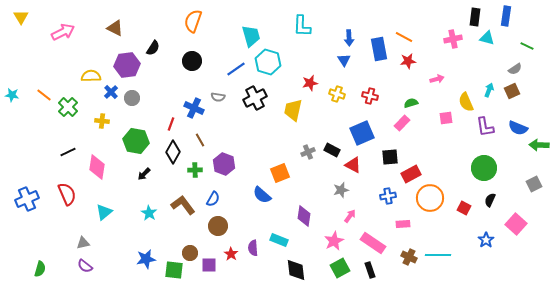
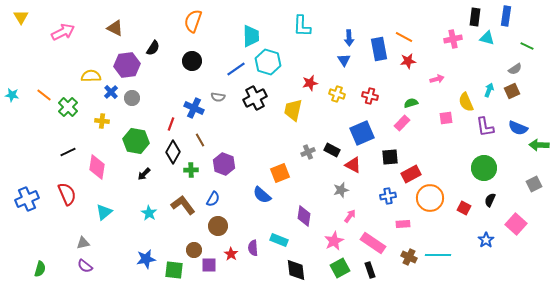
cyan trapezoid at (251, 36): rotated 15 degrees clockwise
green cross at (195, 170): moved 4 px left
brown circle at (190, 253): moved 4 px right, 3 px up
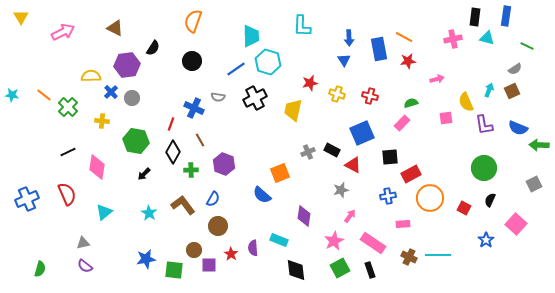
purple L-shape at (485, 127): moved 1 px left, 2 px up
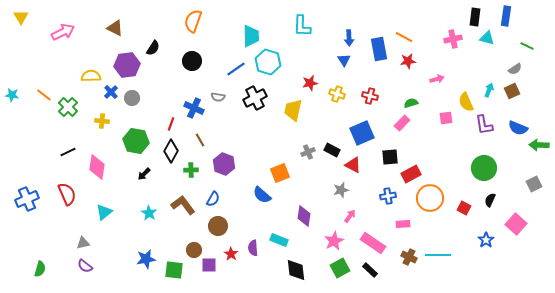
black diamond at (173, 152): moved 2 px left, 1 px up
black rectangle at (370, 270): rotated 28 degrees counterclockwise
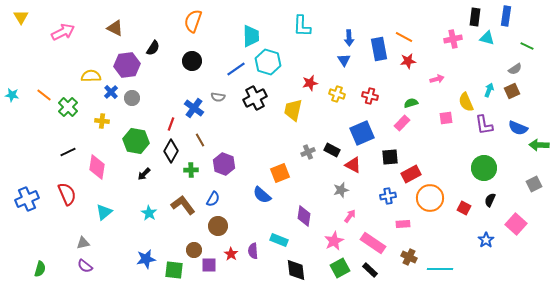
blue cross at (194, 108): rotated 12 degrees clockwise
purple semicircle at (253, 248): moved 3 px down
cyan line at (438, 255): moved 2 px right, 14 px down
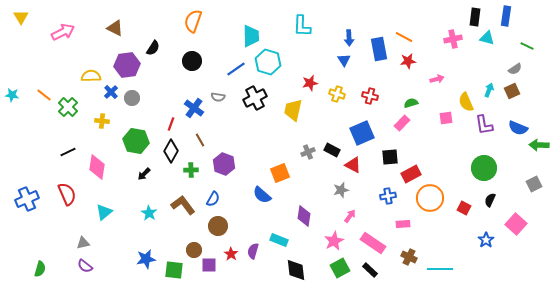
purple semicircle at (253, 251): rotated 21 degrees clockwise
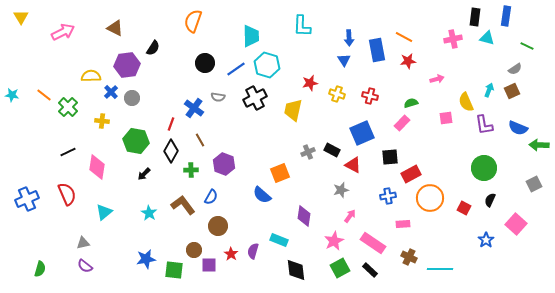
blue rectangle at (379, 49): moved 2 px left, 1 px down
black circle at (192, 61): moved 13 px right, 2 px down
cyan hexagon at (268, 62): moved 1 px left, 3 px down
blue semicircle at (213, 199): moved 2 px left, 2 px up
